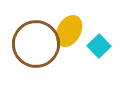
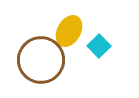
brown circle: moved 5 px right, 16 px down
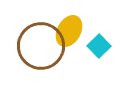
brown circle: moved 14 px up
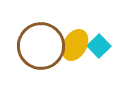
yellow ellipse: moved 6 px right, 14 px down
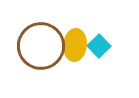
yellow ellipse: rotated 24 degrees counterclockwise
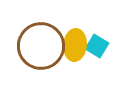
cyan square: moved 2 px left; rotated 15 degrees counterclockwise
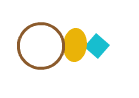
cyan square: rotated 10 degrees clockwise
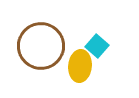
yellow ellipse: moved 5 px right, 21 px down
